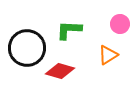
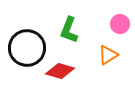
green L-shape: rotated 72 degrees counterclockwise
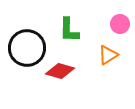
green L-shape: rotated 20 degrees counterclockwise
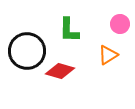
black circle: moved 3 px down
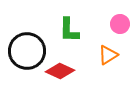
red diamond: rotated 8 degrees clockwise
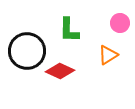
pink circle: moved 1 px up
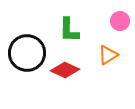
pink circle: moved 2 px up
black circle: moved 2 px down
red diamond: moved 5 px right, 1 px up
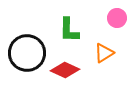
pink circle: moved 3 px left, 3 px up
orange triangle: moved 4 px left, 2 px up
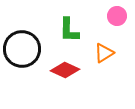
pink circle: moved 2 px up
black circle: moved 5 px left, 4 px up
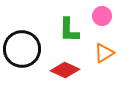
pink circle: moved 15 px left
